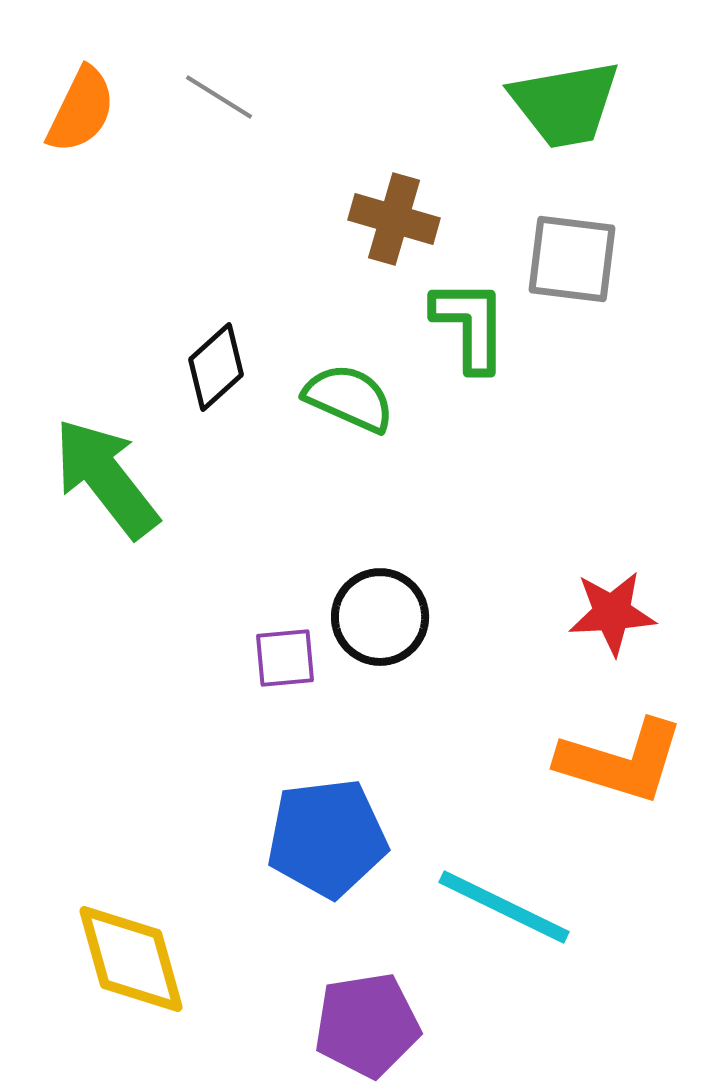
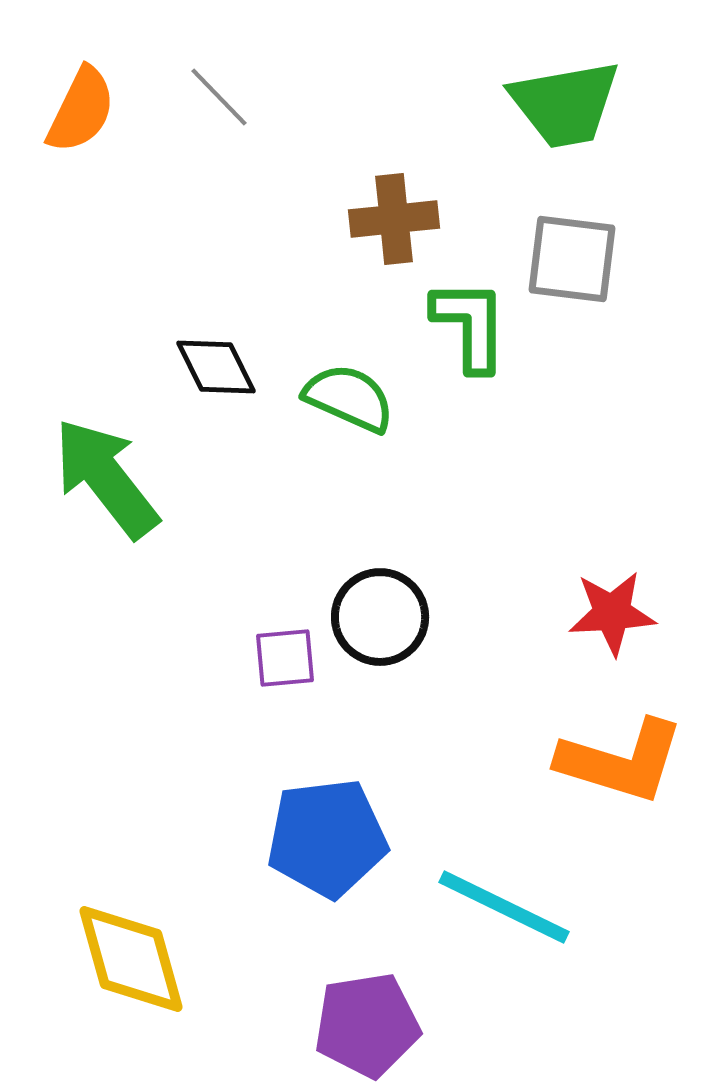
gray line: rotated 14 degrees clockwise
brown cross: rotated 22 degrees counterclockwise
black diamond: rotated 74 degrees counterclockwise
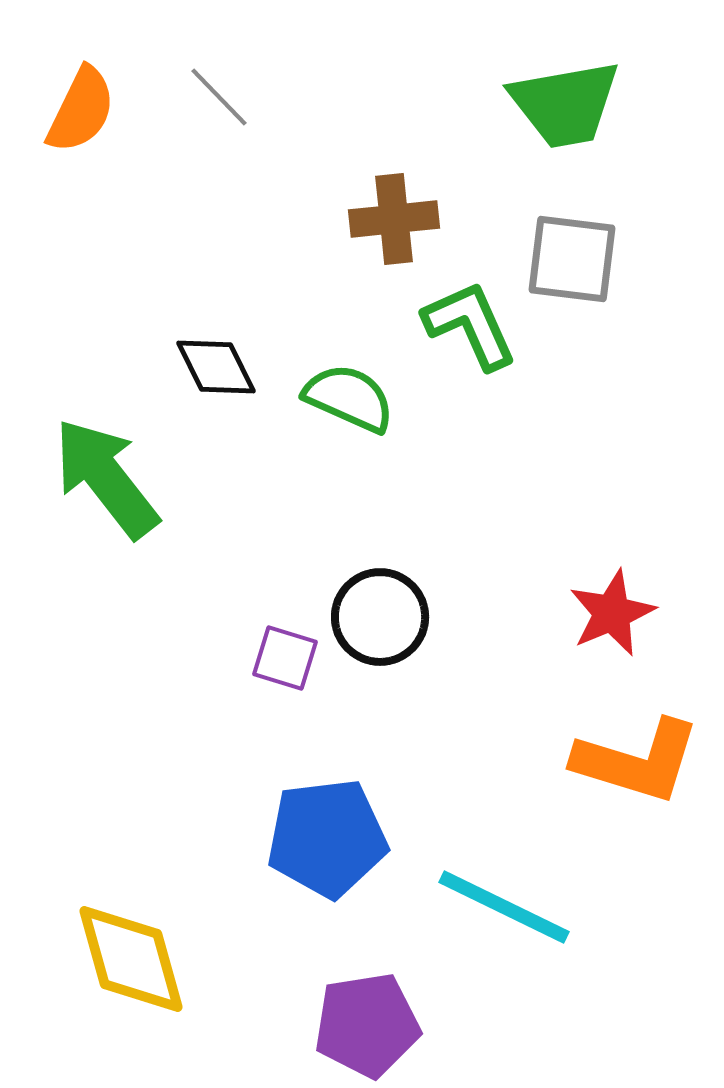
green L-shape: rotated 24 degrees counterclockwise
red star: rotated 20 degrees counterclockwise
purple square: rotated 22 degrees clockwise
orange L-shape: moved 16 px right
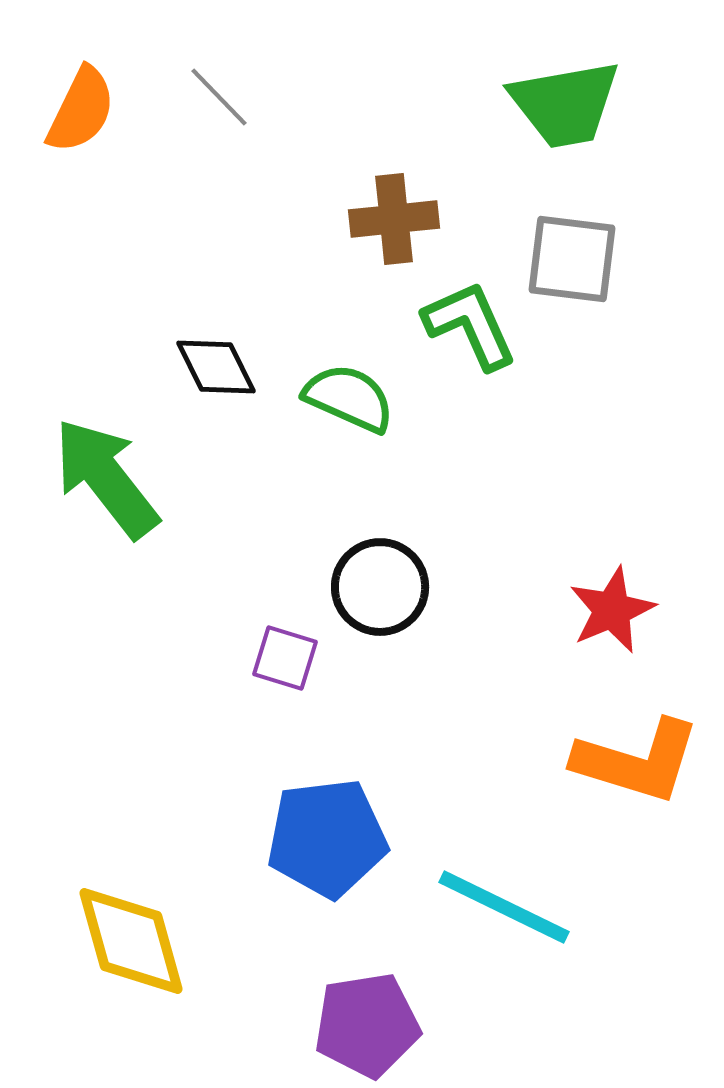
red star: moved 3 px up
black circle: moved 30 px up
yellow diamond: moved 18 px up
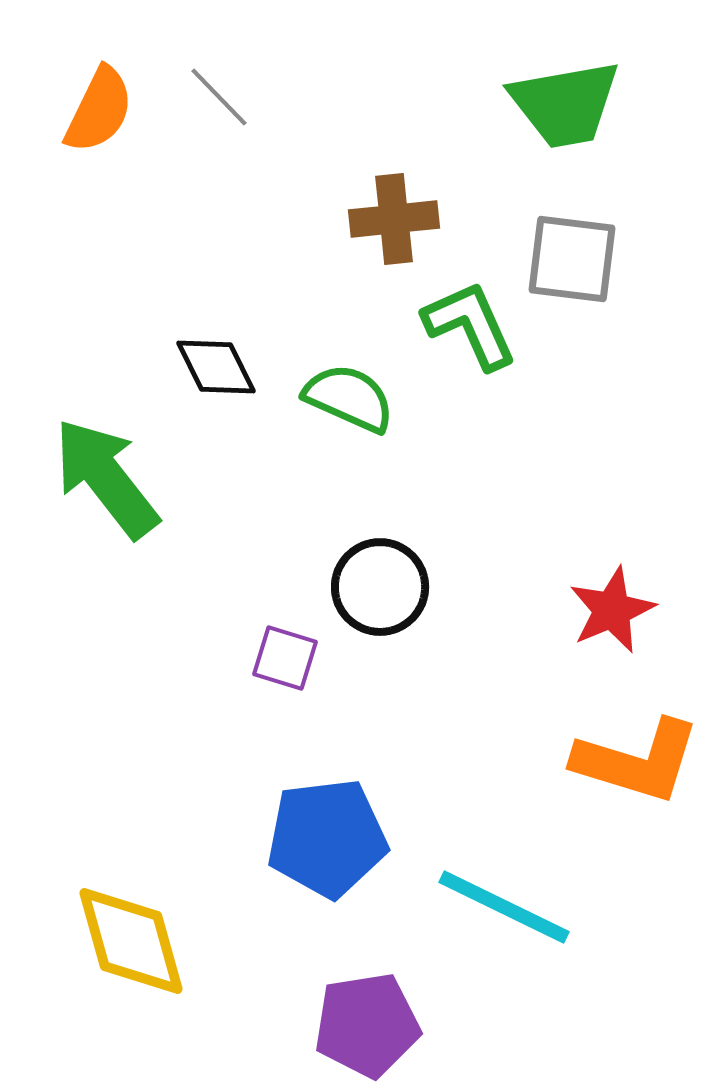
orange semicircle: moved 18 px right
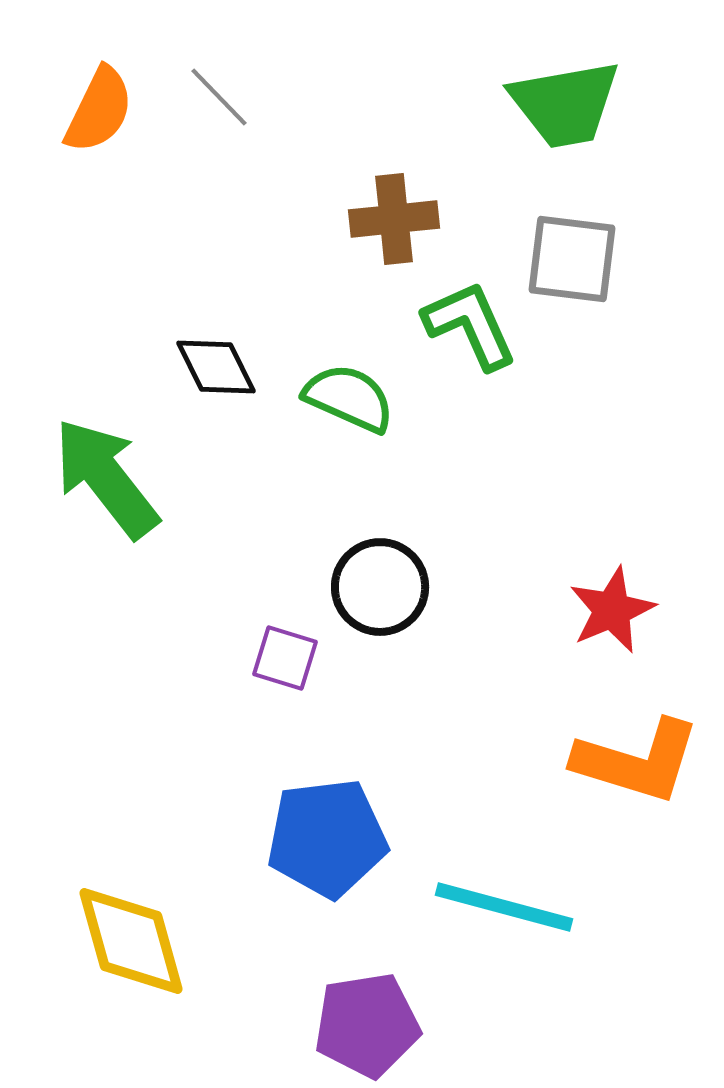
cyan line: rotated 11 degrees counterclockwise
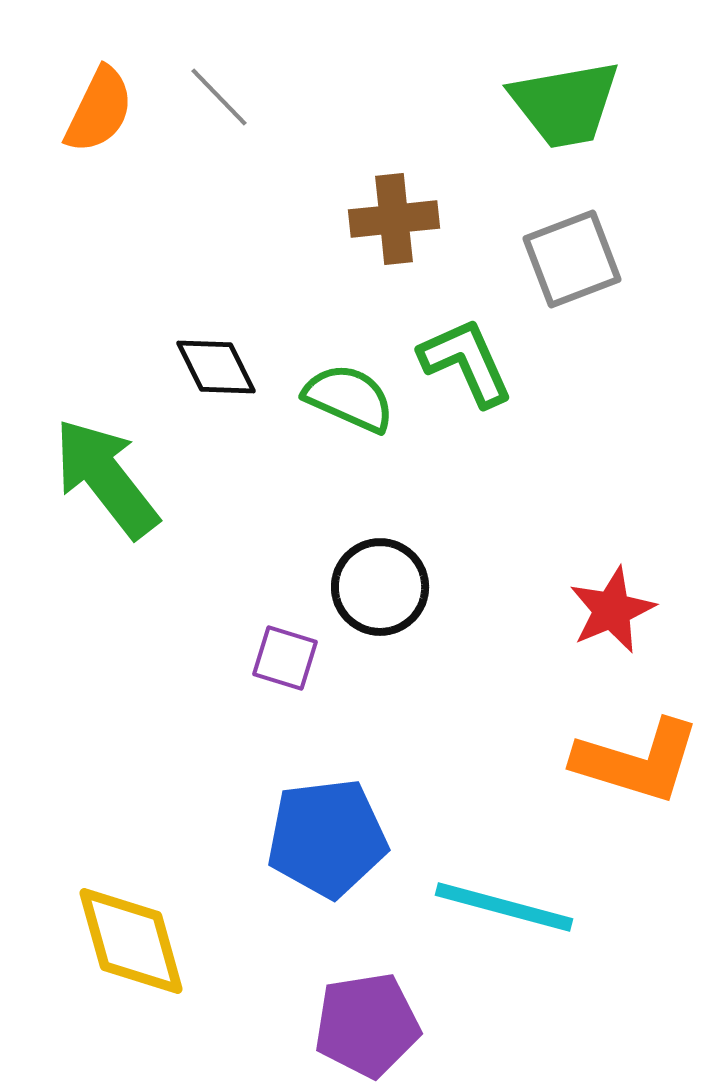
gray square: rotated 28 degrees counterclockwise
green L-shape: moved 4 px left, 37 px down
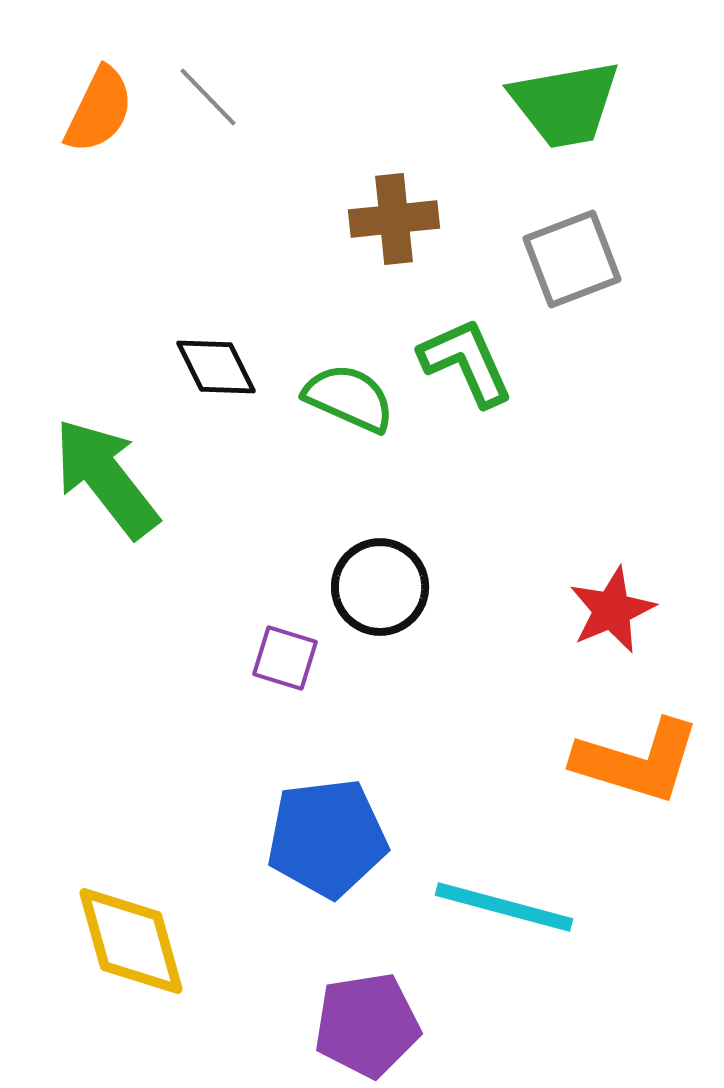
gray line: moved 11 px left
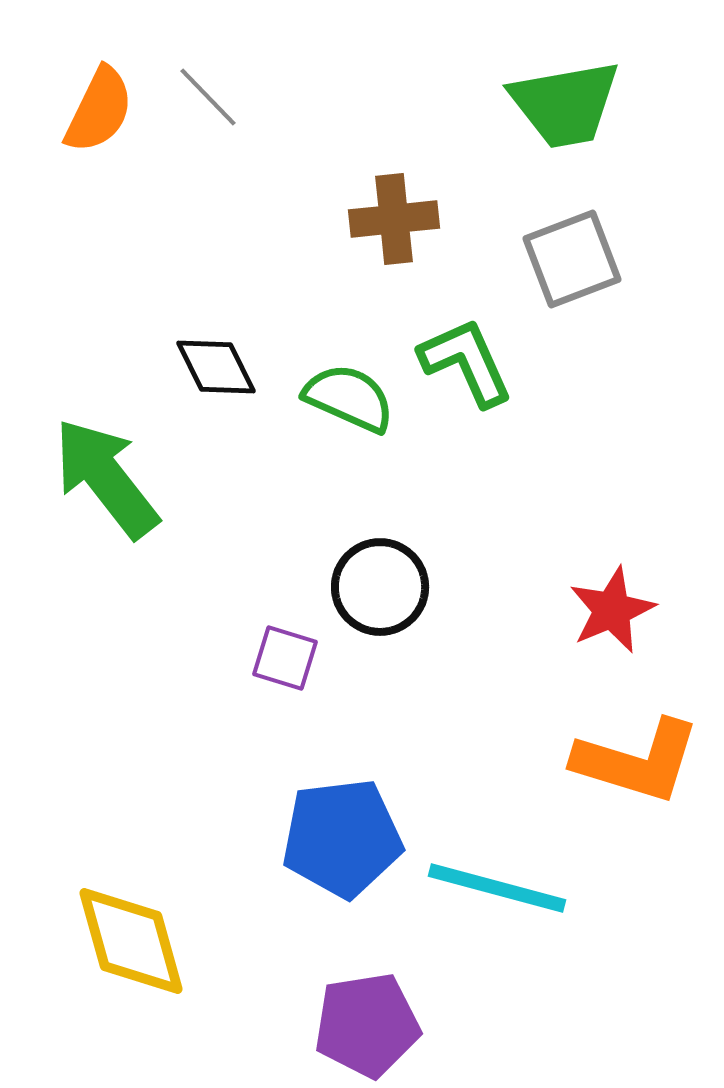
blue pentagon: moved 15 px right
cyan line: moved 7 px left, 19 px up
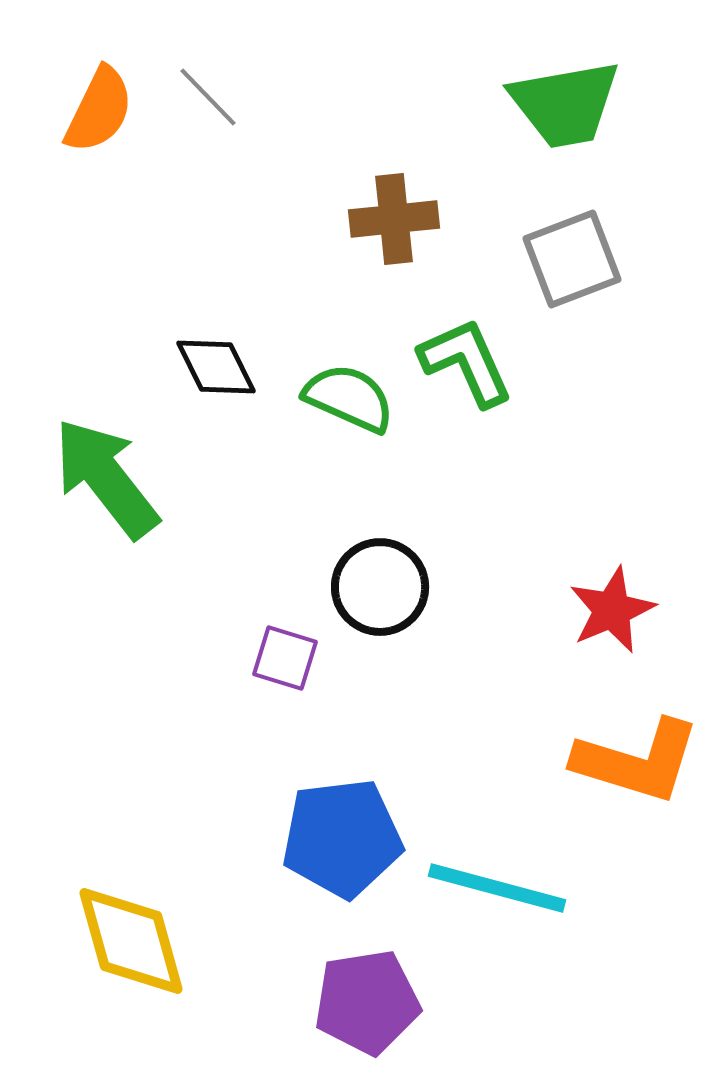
purple pentagon: moved 23 px up
